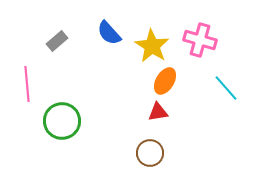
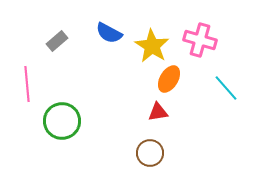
blue semicircle: rotated 20 degrees counterclockwise
orange ellipse: moved 4 px right, 2 px up
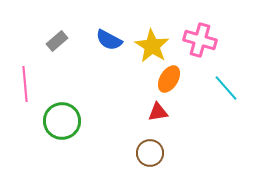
blue semicircle: moved 7 px down
pink line: moved 2 px left
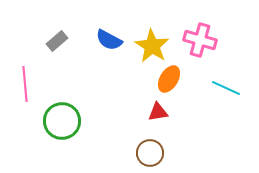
cyan line: rotated 24 degrees counterclockwise
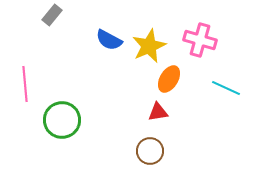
gray rectangle: moved 5 px left, 26 px up; rotated 10 degrees counterclockwise
yellow star: moved 3 px left; rotated 16 degrees clockwise
green circle: moved 1 px up
brown circle: moved 2 px up
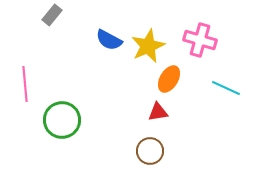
yellow star: moved 1 px left
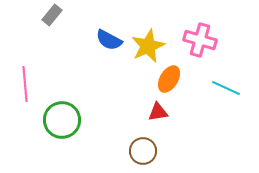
brown circle: moved 7 px left
